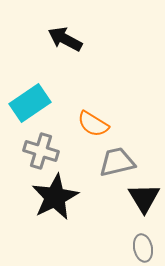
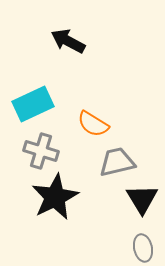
black arrow: moved 3 px right, 2 px down
cyan rectangle: moved 3 px right, 1 px down; rotated 9 degrees clockwise
black triangle: moved 2 px left, 1 px down
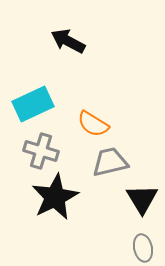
gray trapezoid: moved 7 px left
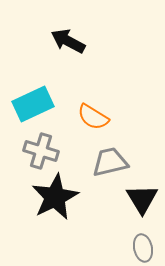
orange semicircle: moved 7 px up
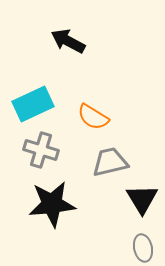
gray cross: moved 1 px up
black star: moved 3 px left, 7 px down; rotated 21 degrees clockwise
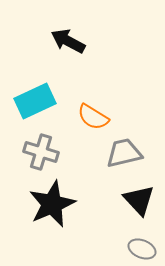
cyan rectangle: moved 2 px right, 3 px up
gray cross: moved 2 px down
gray trapezoid: moved 14 px right, 9 px up
black triangle: moved 3 px left, 1 px down; rotated 12 degrees counterclockwise
black star: rotated 18 degrees counterclockwise
gray ellipse: moved 1 px left, 1 px down; rotated 56 degrees counterclockwise
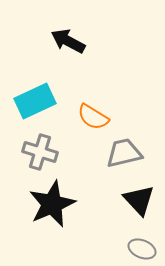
gray cross: moved 1 px left
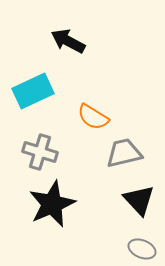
cyan rectangle: moved 2 px left, 10 px up
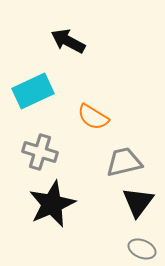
gray trapezoid: moved 9 px down
black triangle: moved 1 px left, 2 px down; rotated 20 degrees clockwise
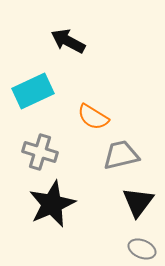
gray trapezoid: moved 3 px left, 7 px up
